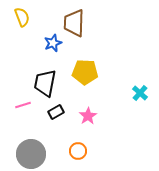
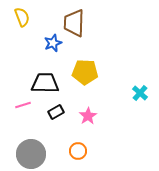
black trapezoid: rotated 80 degrees clockwise
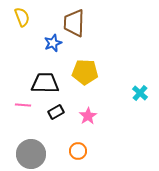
pink line: rotated 21 degrees clockwise
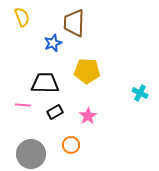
yellow pentagon: moved 2 px right, 1 px up
cyan cross: rotated 14 degrees counterclockwise
black rectangle: moved 1 px left
orange circle: moved 7 px left, 6 px up
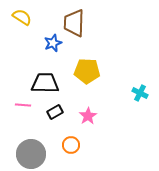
yellow semicircle: rotated 36 degrees counterclockwise
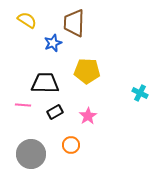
yellow semicircle: moved 5 px right, 3 px down
